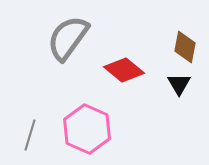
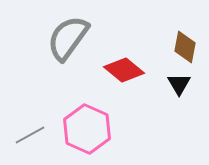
gray line: rotated 44 degrees clockwise
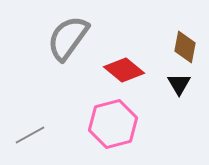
pink hexagon: moved 26 px right, 5 px up; rotated 21 degrees clockwise
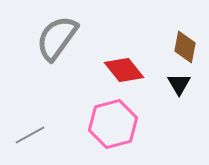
gray semicircle: moved 11 px left
red diamond: rotated 12 degrees clockwise
